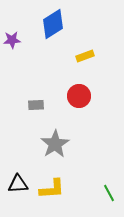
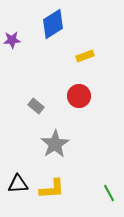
gray rectangle: moved 1 px down; rotated 42 degrees clockwise
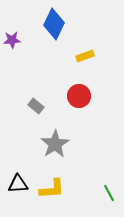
blue diamond: moved 1 px right; rotated 32 degrees counterclockwise
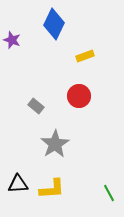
purple star: rotated 24 degrees clockwise
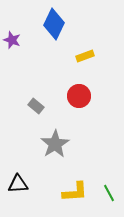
yellow L-shape: moved 23 px right, 3 px down
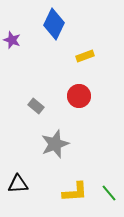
gray star: rotated 12 degrees clockwise
green line: rotated 12 degrees counterclockwise
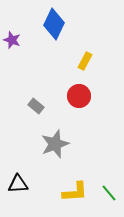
yellow rectangle: moved 5 px down; rotated 42 degrees counterclockwise
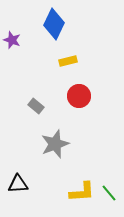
yellow rectangle: moved 17 px left; rotated 48 degrees clockwise
yellow L-shape: moved 7 px right
